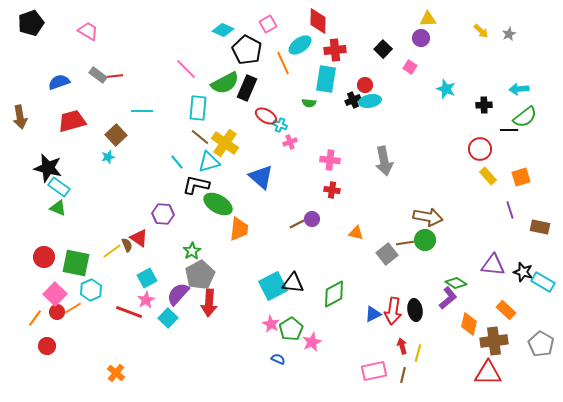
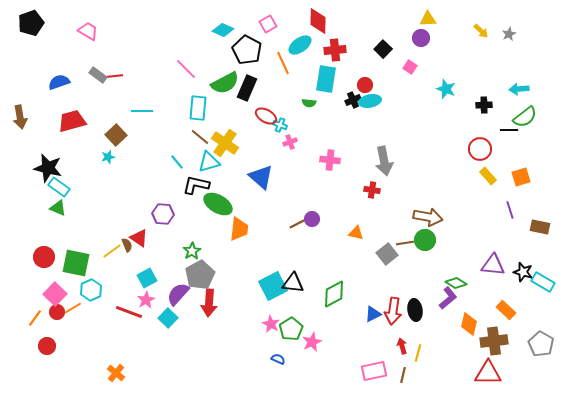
red cross at (332, 190): moved 40 px right
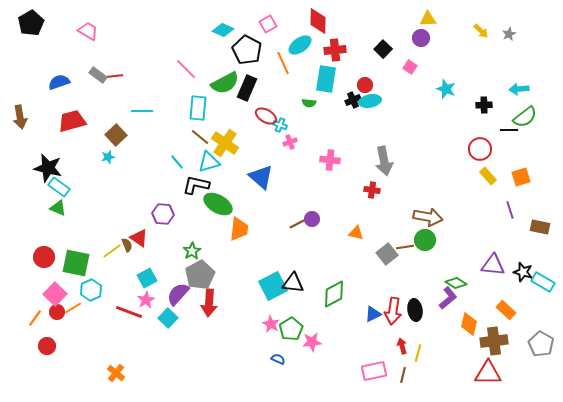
black pentagon at (31, 23): rotated 10 degrees counterclockwise
brown line at (405, 243): moved 4 px down
pink star at (312, 342): rotated 18 degrees clockwise
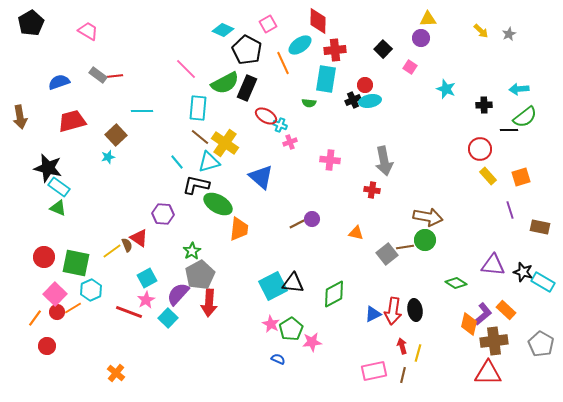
purple L-shape at (448, 298): moved 35 px right, 16 px down
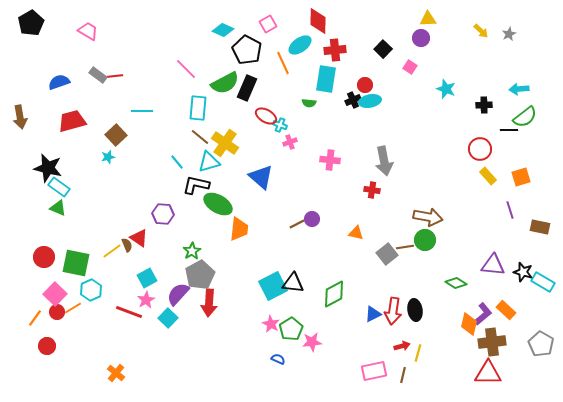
brown cross at (494, 341): moved 2 px left, 1 px down
red arrow at (402, 346): rotated 91 degrees clockwise
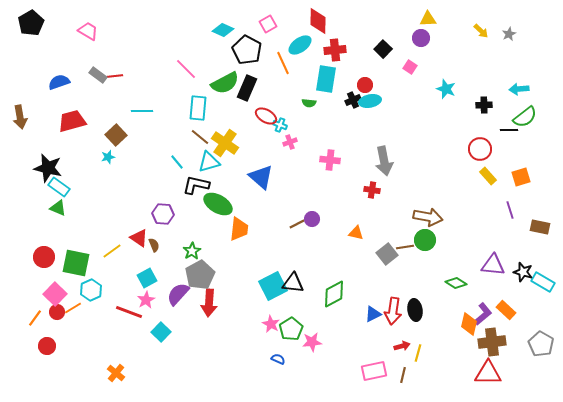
brown semicircle at (127, 245): moved 27 px right
cyan square at (168, 318): moved 7 px left, 14 px down
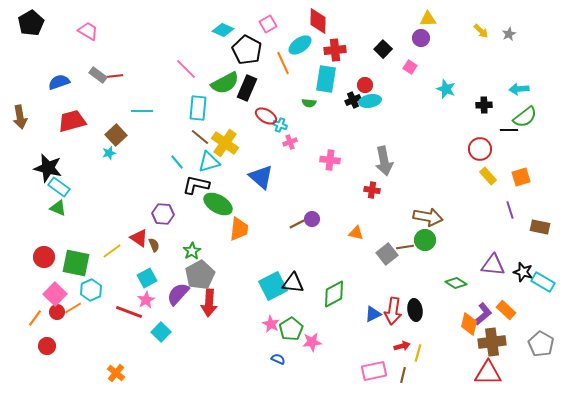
cyan star at (108, 157): moved 1 px right, 4 px up
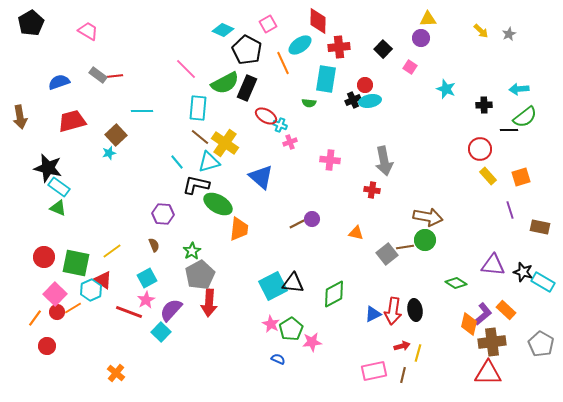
red cross at (335, 50): moved 4 px right, 3 px up
red triangle at (139, 238): moved 36 px left, 42 px down
purple semicircle at (178, 294): moved 7 px left, 16 px down
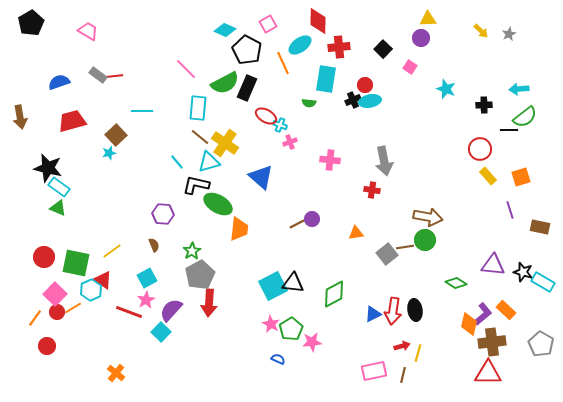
cyan diamond at (223, 30): moved 2 px right
orange triangle at (356, 233): rotated 21 degrees counterclockwise
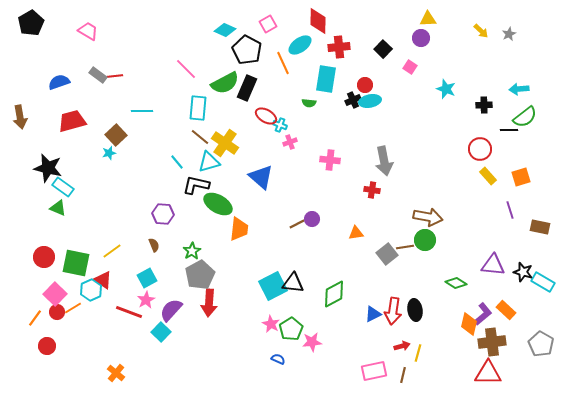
cyan rectangle at (59, 187): moved 4 px right
